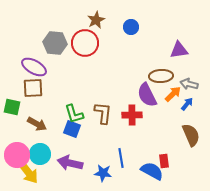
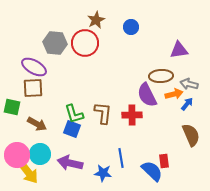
orange arrow: moved 1 px right; rotated 30 degrees clockwise
blue semicircle: rotated 15 degrees clockwise
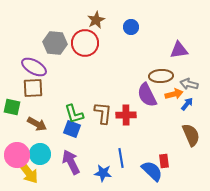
red cross: moved 6 px left
purple arrow: moved 1 px right, 1 px up; rotated 50 degrees clockwise
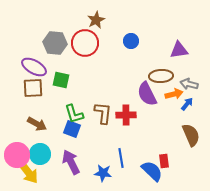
blue circle: moved 14 px down
purple semicircle: moved 1 px up
green square: moved 49 px right, 27 px up
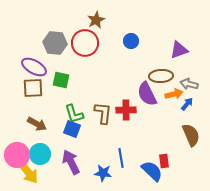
purple triangle: rotated 12 degrees counterclockwise
red cross: moved 5 px up
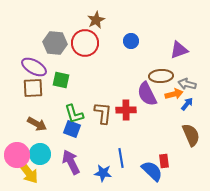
gray arrow: moved 2 px left
